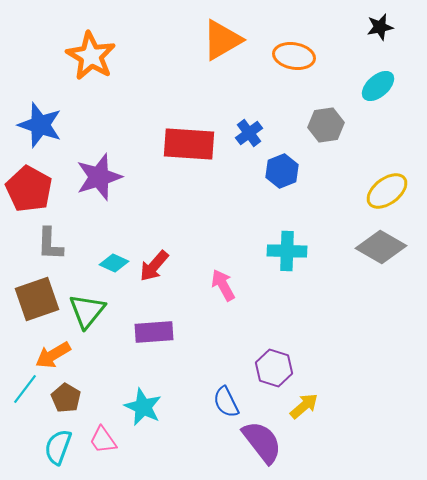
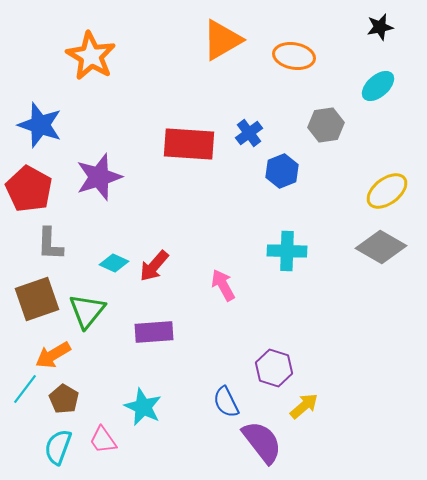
brown pentagon: moved 2 px left, 1 px down
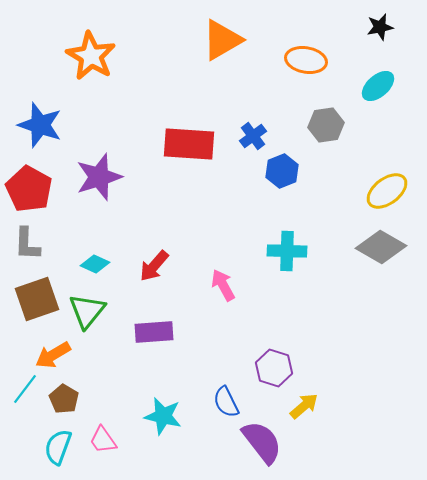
orange ellipse: moved 12 px right, 4 px down
blue cross: moved 4 px right, 3 px down
gray L-shape: moved 23 px left
cyan diamond: moved 19 px left, 1 px down
cyan star: moved 20 px right, 9 px down; rotated 12 degrees counterclockwise
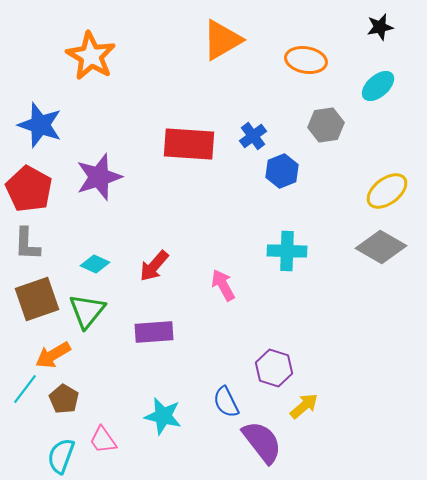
cyan semicircle: moved 3 px right, 9 px down
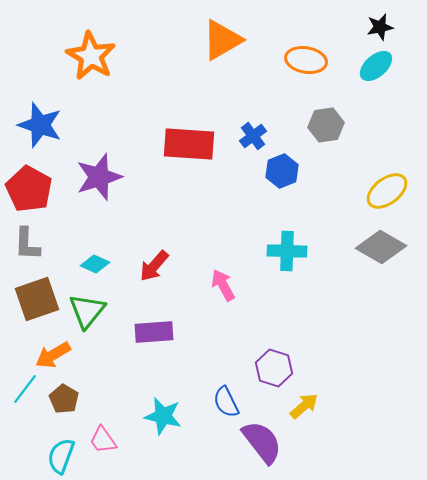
cyan ellipse: moved 2 px left, 20 px up
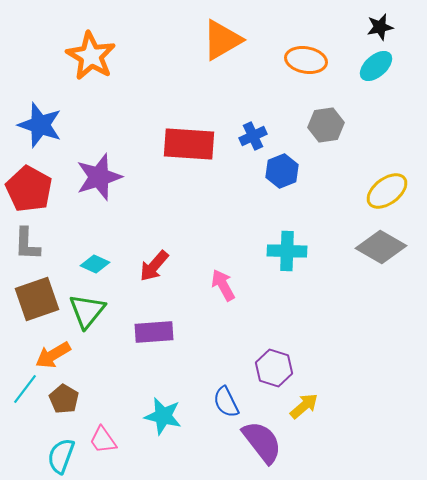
blue cross: rotated 12 degrees clockwise
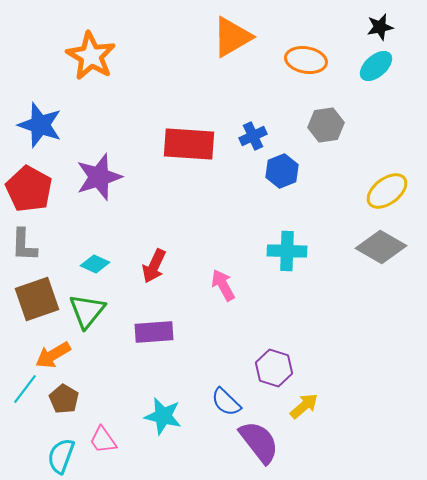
orange triangle: moved 10 px right, 3 px up
gray L-shape: moved 3 px left, 1 px down
red arrow: rotated 16 degrees counterclockwise
blue semicircle: rotated 20 degrees counterclockwise
purple semicircle: moved 3 px left
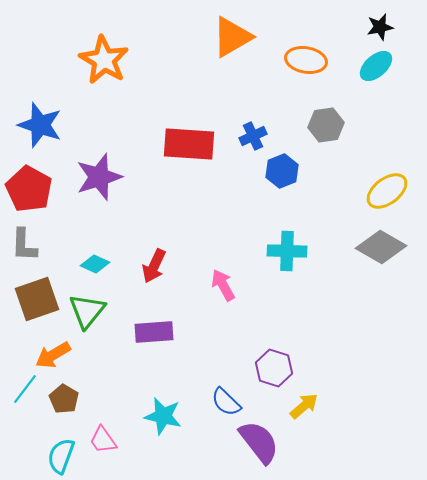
orange star: moved 13 px right, 4 px down
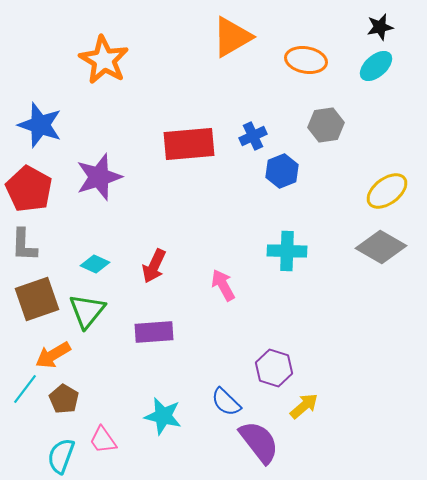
red rectangle: rotated 9 degrees counterclockwise
